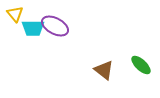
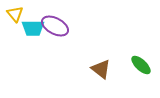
brown triangle: moved 3 px left, 1 px up
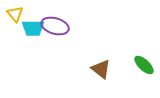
purple ellipse: rotated 12 degrees counterclockwise
green ellipse: moved 3 px right
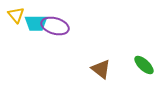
yellow triangle: moved 1 px right, 1 px down
cyan trapezoid: moved 3 px right, 5 px up
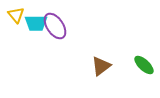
purple ellipse: rotated 40 degrees clockwise
brown triangle: moved 3 px up; rotated 45 degrees clockwise
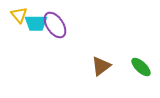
yellow triangle: moved 3 px right
purple ellipse: moved 1 px up
green ellipse: moved 3 px left, 2 px down
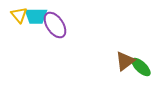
cyan trapezoid: moved 7 px up
brown triangle: moved 24 px right, 5 px up
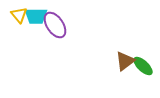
green ellipse: moved 2 px right, 1 px up
